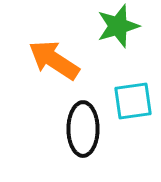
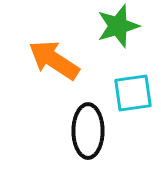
cyan square: moved 8 px up
black ellipse: moved 5 px right, 2 px down
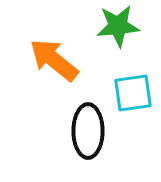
green star: rotated 12 degrees clockwise
orange arrow: rotated 6 degrees clockwise
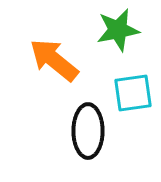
green star: moved 4 px down; rotated 6 degrees counterclockwise
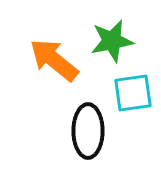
green star: moved 6 px left, 11 px down
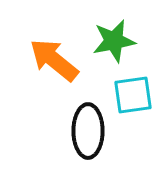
green star: moved 2 px right
cyan square: moved 2 px down
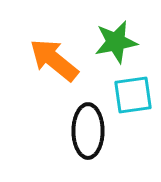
green star: moved 2 px right, 1 px down
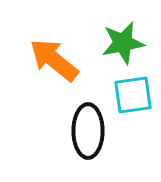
green star: moved 7 px right, 1 px down
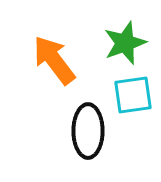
green star: moved 2 px right; rotated 9 degrees counterclockwise
orange arrow: rotated 14 degrees clockwise
